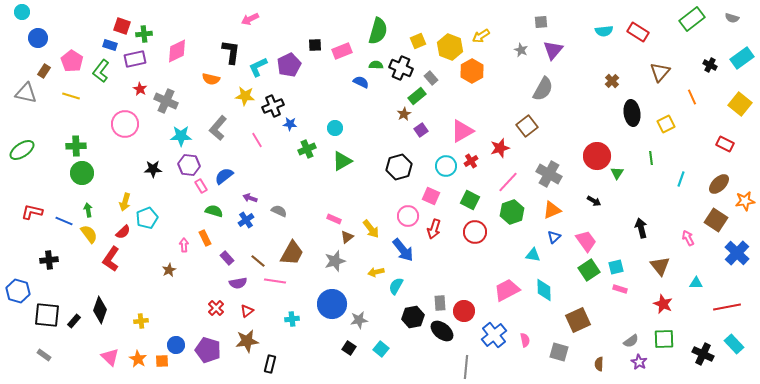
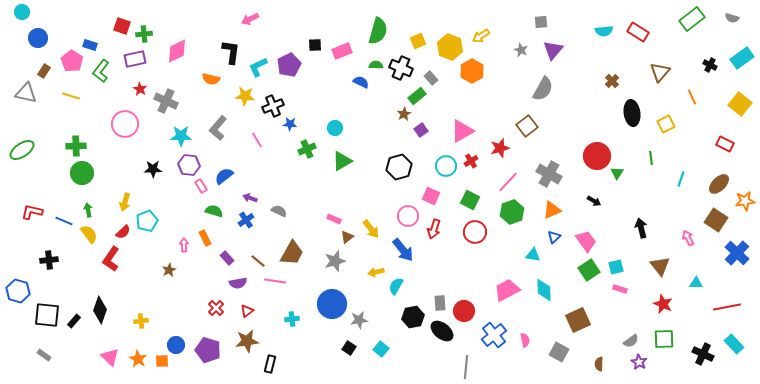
blue rectangle at (110, 45): moved 20 px left
cyan pentagon at (147, 218): moved 3 px down
gray square at (559, 352): rotated 12 degrees clockwise
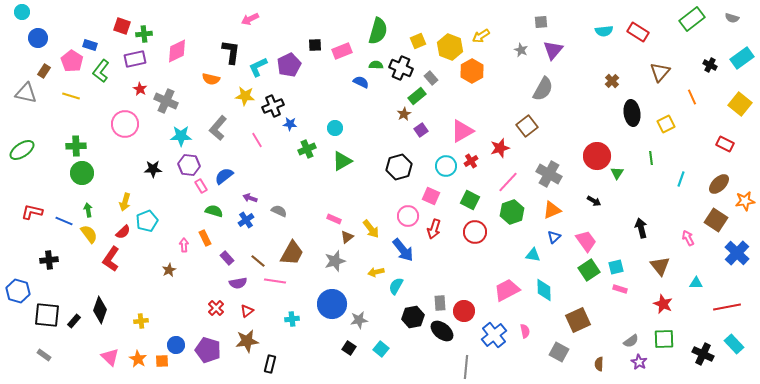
pink semicircle at (525, 340): moved 9 px up
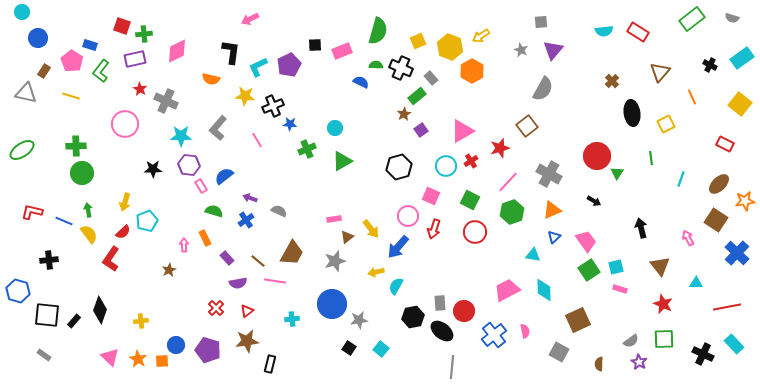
pink rectangle at (334, 219): rotated 32 degrees counterclockwise
blue arrow at (403, 250): moved 5 px left, 3 px up; rotated 80 degrees clockwise
gray line at (466, 367): moved 14 px left
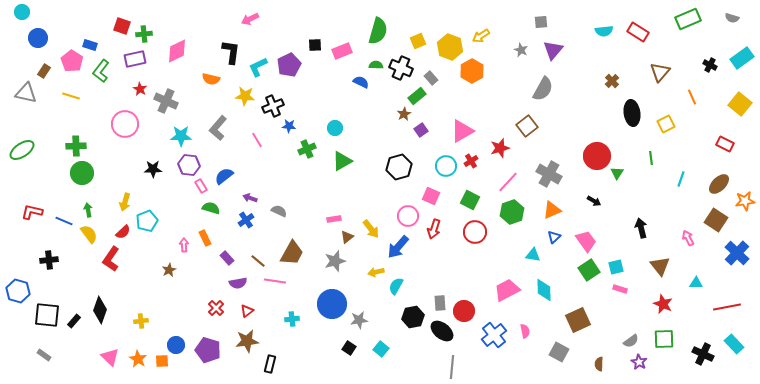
green rectangle at (692, 19): moved 4 px left; rotated 15 degrees clockwise
blue star at (290, 124): moved 1 px left, 2 px down
green semicircle at (214, 211): moved 3 px left, 3 px up
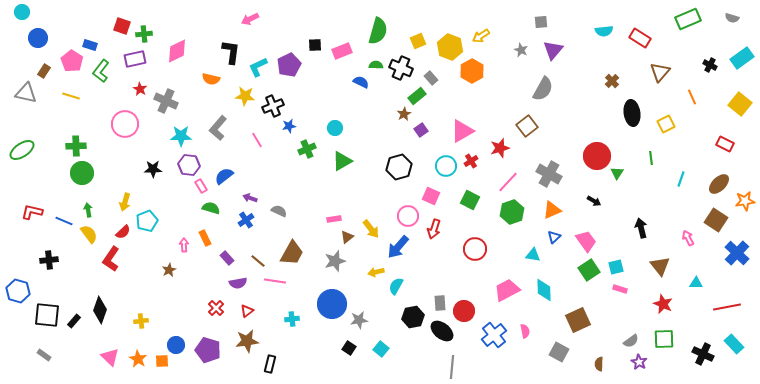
red rectangle at (638, 32): moved 2 px right, 6 px down
blue star at (289, 126): rotated 16 degrees counterclockwise
red circle at (475, 232): moved 17 px down
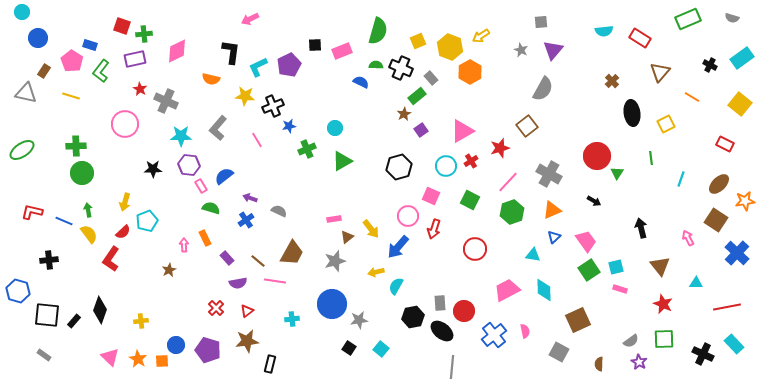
orange hexagon at (472, 71): moved 2 px left, 1 px down
orange line at (692, 97): rotated 35 degrees counterclockwise
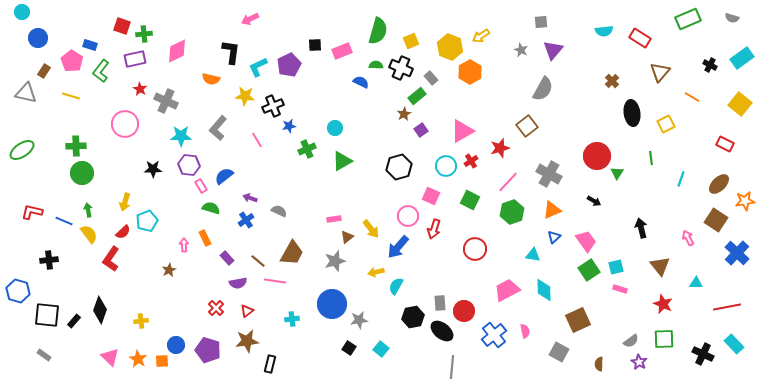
yellow square at (418, 41): moved 7 px left
